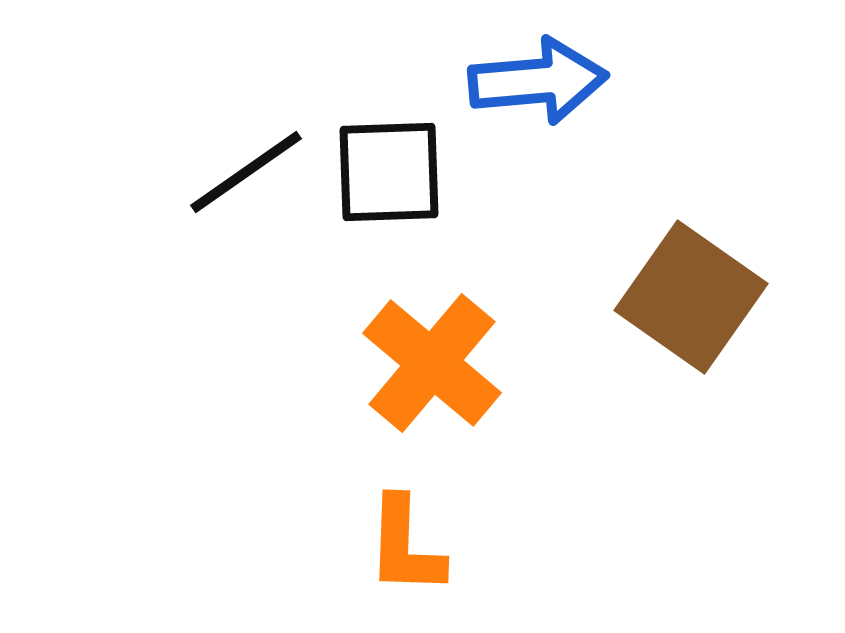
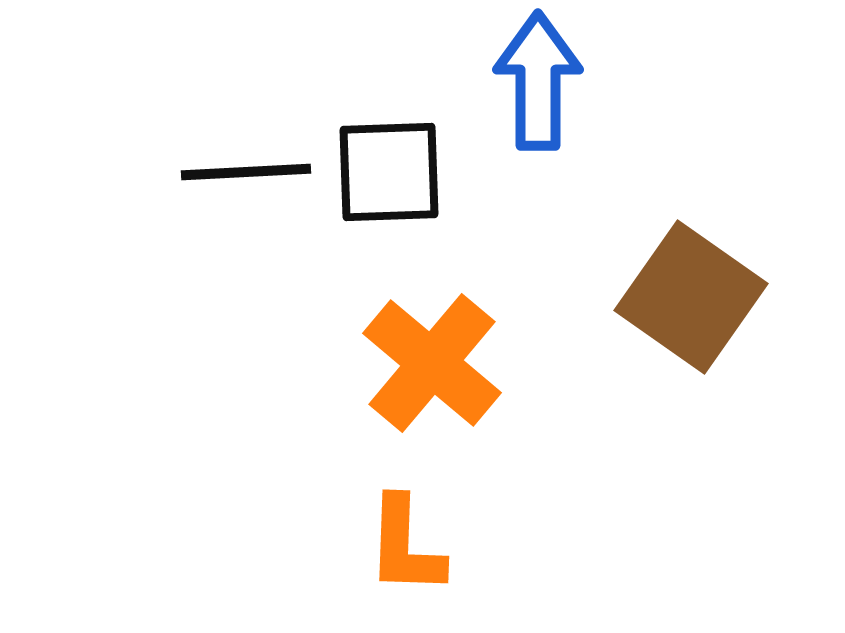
blue arrow: rotated 85 degrees counterclockwise
black line: rotated 32 degrees clockwise
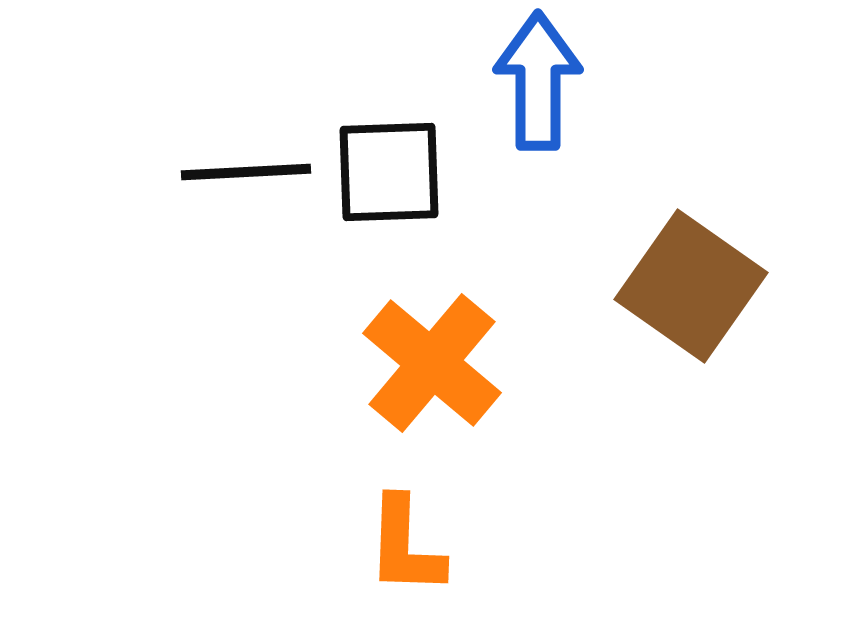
brown square: moved 11 px up
